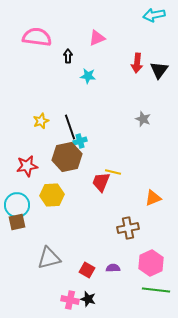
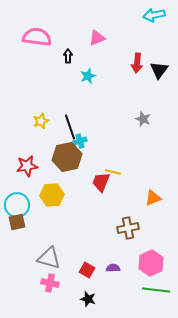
cyan star: rotated 28 degrees counterclockwise
gray triangle: rotated 30 degrees clockwise
pink cross: moved 20 px left, 17 px up
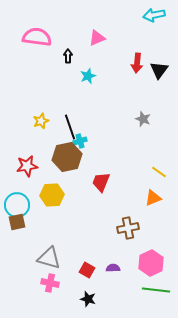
yellow line: moved 46 px right; rotated 21 degrees clockwise
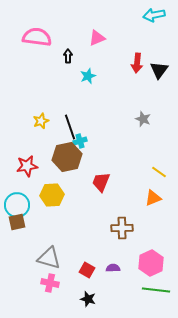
brown cross: moved 6 px left; rotated 10 degrees clockwise
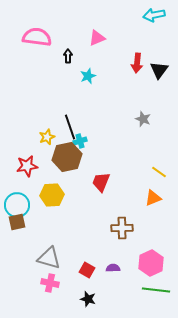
yellow star: moved 6 px right, 16 px down
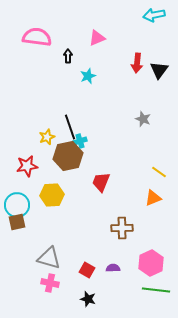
brown hexagon: moved 1 px right, 1 px up
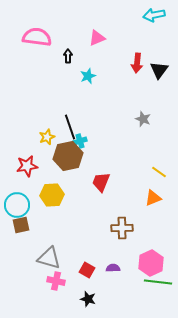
brown square: moved 4 px right, 3 px down
pink cross: moved 6 px right, 2 px up
green line: moved 2 px right, 8 px up
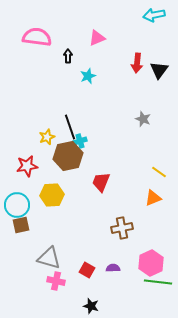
brown cross: rotated 10 degrees counterclockwise
black star: moved 3 px right, 7 px down
